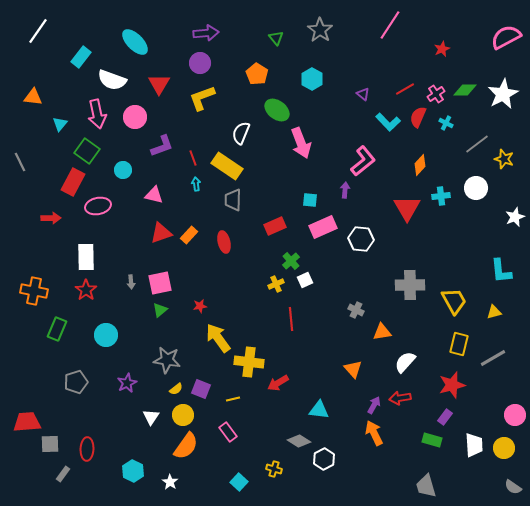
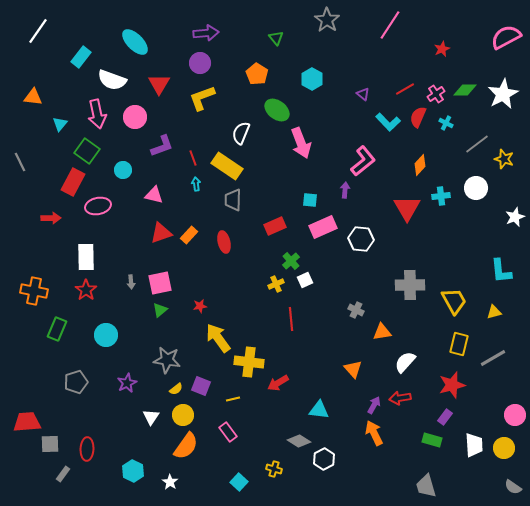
gray star at (320, 30): moved 7 px right, 10 px up
purple square at (201, 389): moved 3 px up
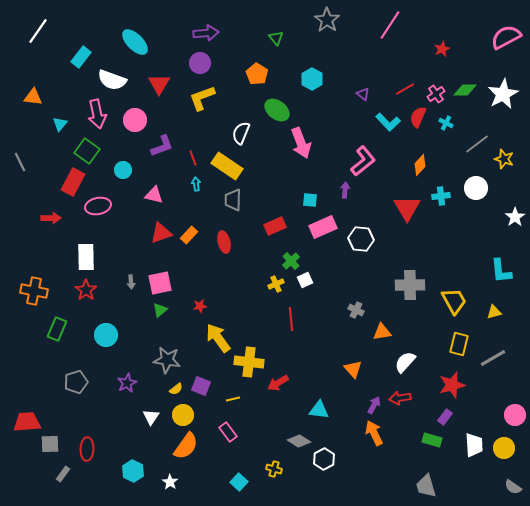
pink circle at (135, 117): moved 3 px down
white star at (515, 217): rotated 12 degrees counterclockwise
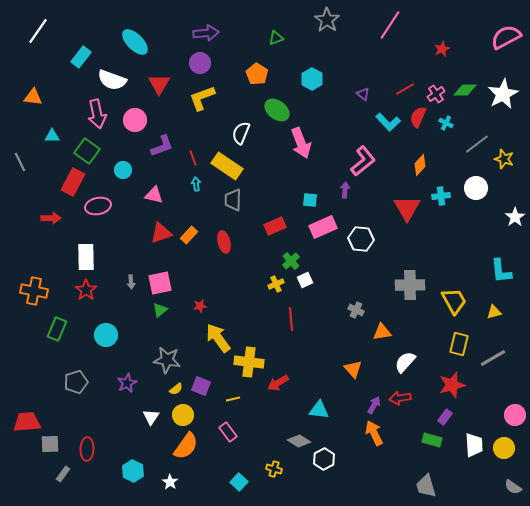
green triangle at (276, 38): rotated 49 degrees clockwise
cyan triangle at (60, 124): moved 8 px left, 12 px down; rotated 49 degrees clockwise
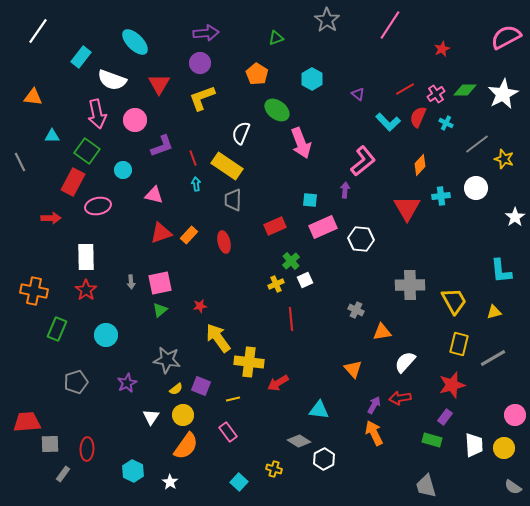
purple triangle at (363, 94): moved 5 px left
